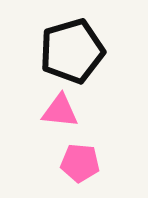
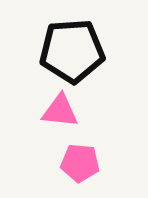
black pentagon: rotated 12 degrees clockwise
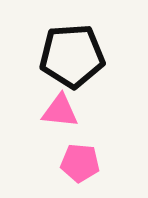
black pentagon: moved 5 px down
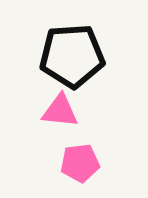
pink pentagon: rotated 12 degrees counterclockwise
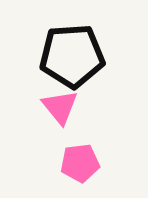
pink triangle: moved 4 px up; rotated 45 degrees clockwise
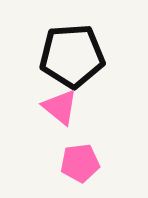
pink triangle: rotated 12 degrees counterclockwise
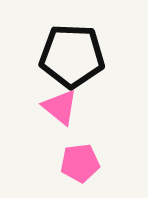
black pentagon: rotated 6 degrees clockwise
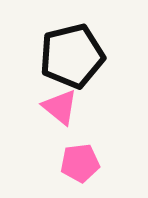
black pentagon: rotated 16 degrees counterclockwise
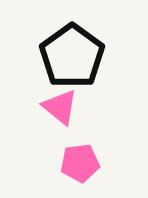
black pentagon: rotated 22 degrees counterclockwise
